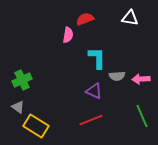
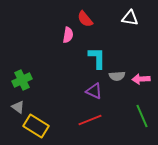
red semicircle: rotated 108 degrees counterclockwise
red line: moved 1 px left
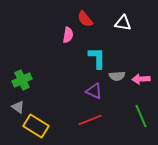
white triangle: moved 7 px left, 5 px down
green line: moved 1 px left
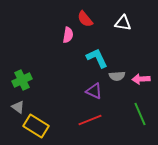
cyan L-shape: rotated 25 degrees counterclockwise
green line: moved 1 px left, 2 px up
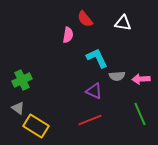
gray triangle: moved 1 px down
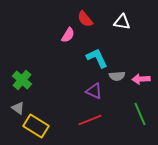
white triangle: moved 1 px left, 1 px up
pink semicircle: rotated 21 degrees clockwise
green cross: rotated 24 degrees counterclockwise
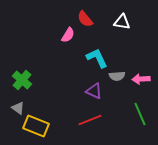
yellow rectangle: rotated 10 degrees counterclockwise
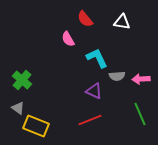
pink semicircle: moved 4 px down; rotated 119 degrees clockwise
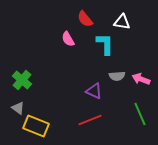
cyan L-shape: moved 8 px right, 14 px up; rotated 25 degrees clockwise
pink arrow: rotated 24 degrees clockwise
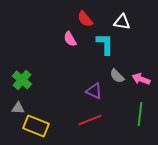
pink semicircle: moved 2 px right
gray semicircle: rotated 49 degrees clockwise
gray triangle: rotated 32 degrees counterclockwise
green line: rotated 30 degrees clockwise
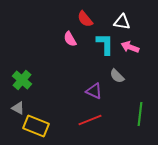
pink arrow: moved 11 px left, 32 px up
gray triangle: rotated 24 degrees clockwise
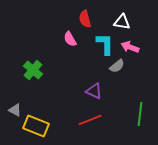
red semicircle: rotated 24 degrees clockwise
gray semicircle: moved 10 px up; rotated 84 degrees counterclockwise
green cross: moved 11 px right, 10 px up
gray triangle: moved 3 px left, 2 px down
